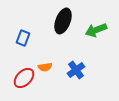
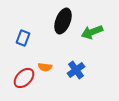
green arrow: moved 4 px left, 2 px down
orange semicircle: rotated 16 degrees clockwise
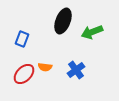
blue rectangle: moved 1 px left, 1 px down
red ellipse: moved 4 px up
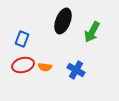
green arrow: rotated 40 degrees counterclockwise
blue cross: rotated 24 degrees counterclockwise
red ellipse: moved 1 px left, 9 px up; rotated 30 degrees clockwise
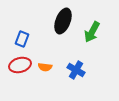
red ellipse: moved 3 px left
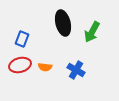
black ellipse: moved 2 px down; rotated 35 degrees counterclockwise
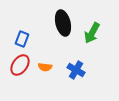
green arrow: moved 1 px down
red ellipse: rotated 40 degrees counterclockwise
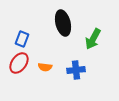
green arrow: moved 1 px right, 6 px down
red ellipse: moved 1 px left, 2 px up
blue cross: rotated 36 degrees counterclockwise
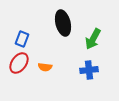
blue cross: moved 13 px right
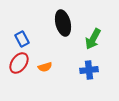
blue rectangle: rotated 49 degrees counterclockwise
orange semicircle: rotated 24 degrees counterclockwise
